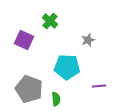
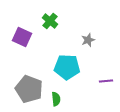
purple square: moved 2 px left, 3 px up
purple line: moved 7 px right, 5 px up
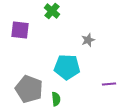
green cross: moved 2 px right, 10 px up
purple square: moved 2 px left, 7 px up; rotated 18 degrees counterclockwise
purple line: moved 3 px right, 3 px down
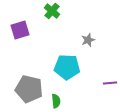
purple square: rotated 24 degrees counterclockwise
purple line: moved 1 px right, 1 px up
gray pentagon: rotated 8 degrees counterclockwise
green semicircle: moved 2 px down
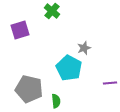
gray star: moved 4 px left, 8 px down
cyan pentagon: moved 2 px right, 1 px down; rotated 25 degrees clockwise
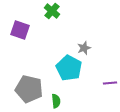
purple square: rotated 36 degrees clockwise
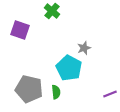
purple line: moved 11 px down; rotated 16 degrees counterclockwise
green semicircle: moved 9 px up
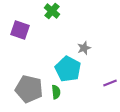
cyan pentagon: moved 1 px left, 1 px down
purple line: moved 11 px up
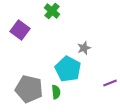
purple square: rotated 18 degrees clockwise
